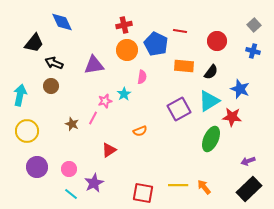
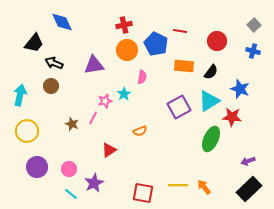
purple square: moved 2 px up
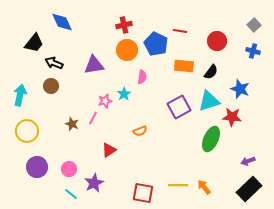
cyan triangle: rotated 15 degrees clockwise
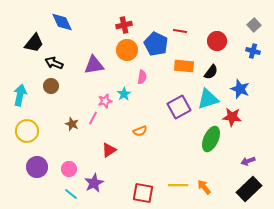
cyan triangle: moved 1 px left, 2 px up
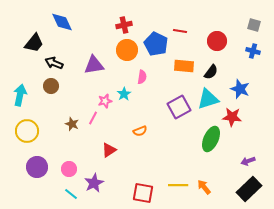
gray square: rotated 32 degrees counterclockwise
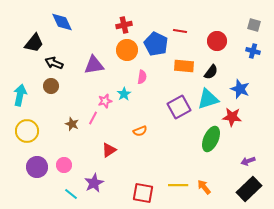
pink circle: moved 5 px left, 4 px up
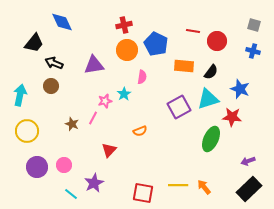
red line: moved 13 px right
red triangle: rotated 14 degrees counterclockwise
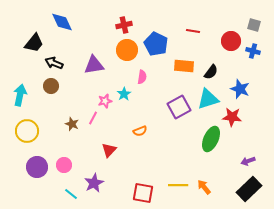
red circle: moved 14 px right
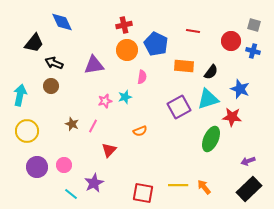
cyan star: moved 1 px right, 3 px down; rotated 16 degrees clockwise
pink line: moved 8 px down
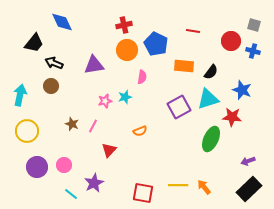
blue star: moved 2 px right, 1 px down
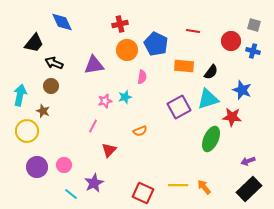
red cross: moved 4 px left, 1 px up
brown star: moved 29 px left, 13 px up
red square: rotated 15 degrees clockwise
